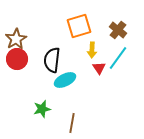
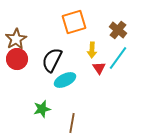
orange square: moved 5 px left, 4 px up
black semicircle: rotated 20 degrees clockwise
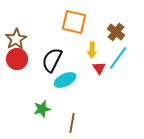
orange square: rotated 30 degrees clockwise
brown cross: moved 2 px left, 2 px down
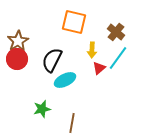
brown star: moved 2 px right, 2 px down
red triangle: rotated 24 degrees clockwise
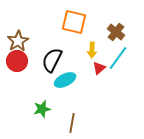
red circle: moved 2 px down
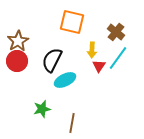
orange square: moved 2 px left
red triangle: moved 2 px up; rotated 16 degrees counterclockwise
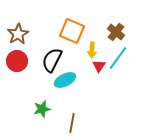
orange square: moved 9 px down; rotated 10 degrees clockwise
brown star: moved 7 px up
